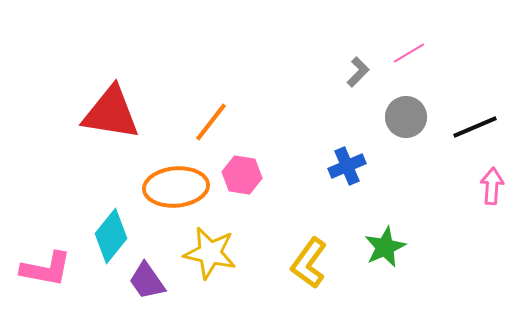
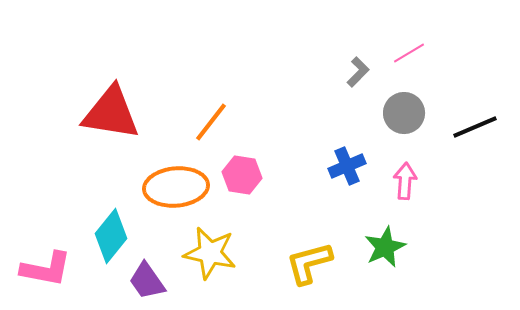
gray circle: moved 2 px left, 4 px up
pink arrow: moved 87 px left, 5 px up
yellow L-shape: rotated 39 degrees clockwise
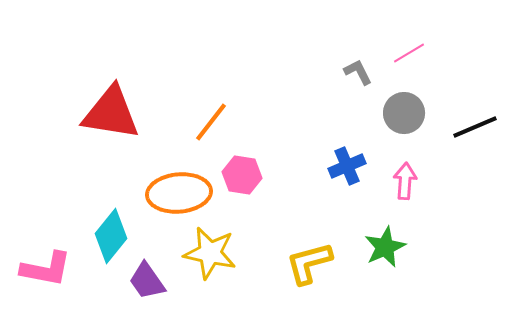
gray L-shape: rotated 72 degrees counterclockwise
orange ellipse: moved 3 px right, 6 px down
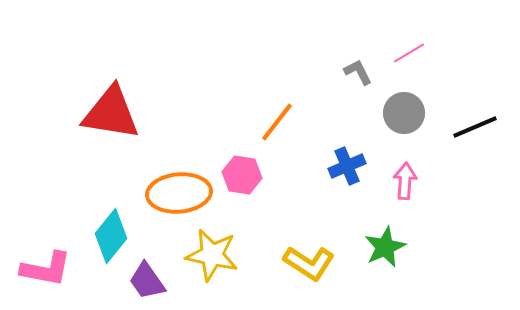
orange line: moved 66 px right
yellow star: moved 2 px right, 2 px down
yellow L-shape: rotated 132 degrees counterclockwise
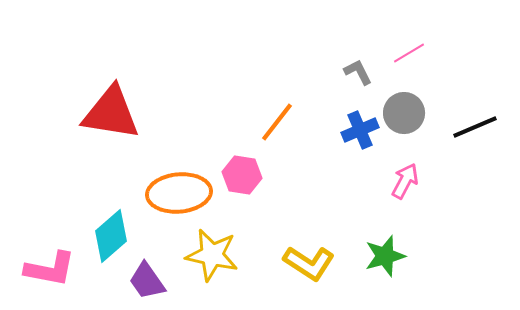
blue cross: moved 13 px right, 36 px up
pink arrow: rotated 24 degrees clockwise
cyan diamond: rotated 10 degrees clockwise
green star: moved 9 px down; rotated 9 degrees clockwise
pink L-shape: moved 4 px right
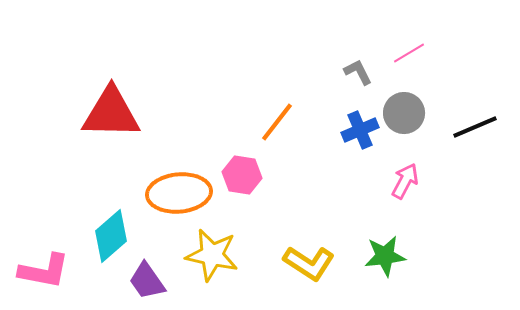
red triangle: rotated 8 degrees counterclockwise
green star: rotated 9 degrees clockwise
pink L-shape: moved 6 px left, 2 px down
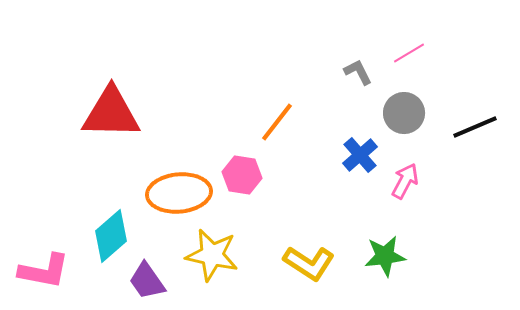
blue cross: moved 25 px down; rotated 18 degrees counterclockwise
